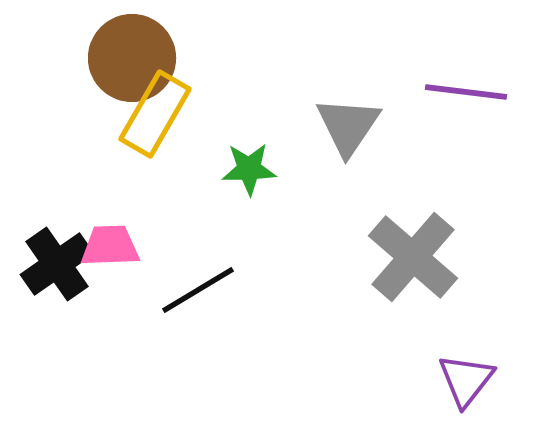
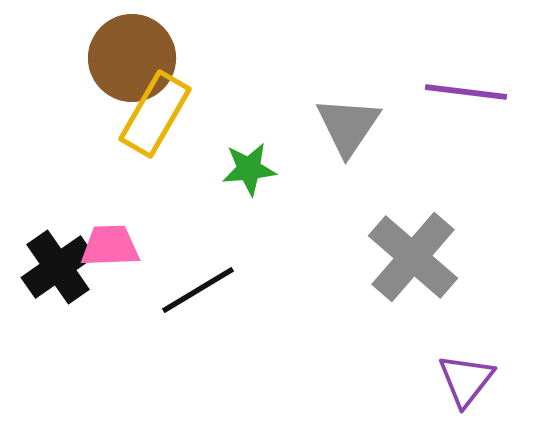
green star: rotated 4 degrees counterclockwise
black cross: moved 1 px right, 3 px down
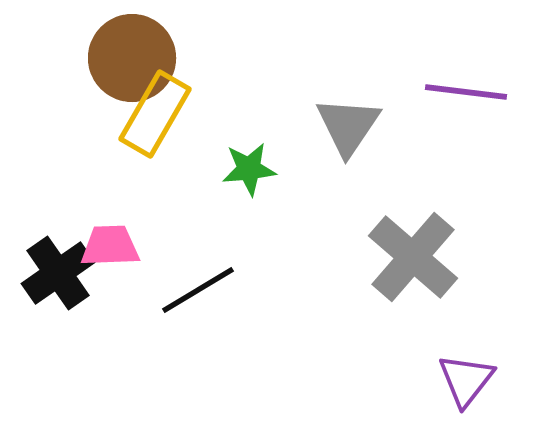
black cross: moved 6 px down
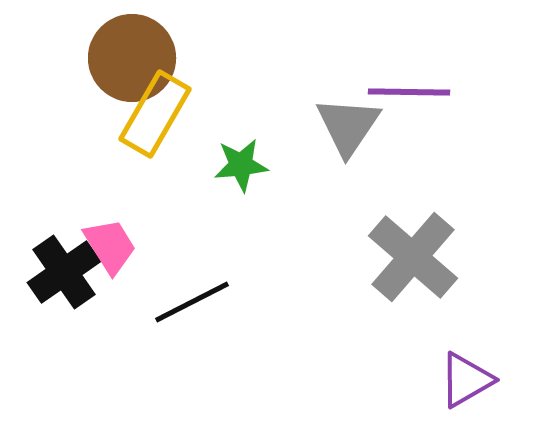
purple line: moved 57 px left; rotated 6 degrees counterclockwise
green star: moved 8 px left, 4 px up
pink trapezoid: rotated 60 degrees clockwise
black cross: moved 6 px right, 1 px up
black line: moved 6 px left, 12 px down; rotated 4 degrees clockwise
purple triangle: rotated 22 degrees clockwise
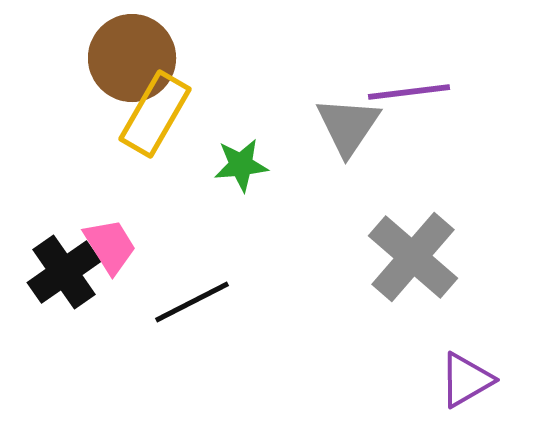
purple line: rotated 8 degrees counterclockwise
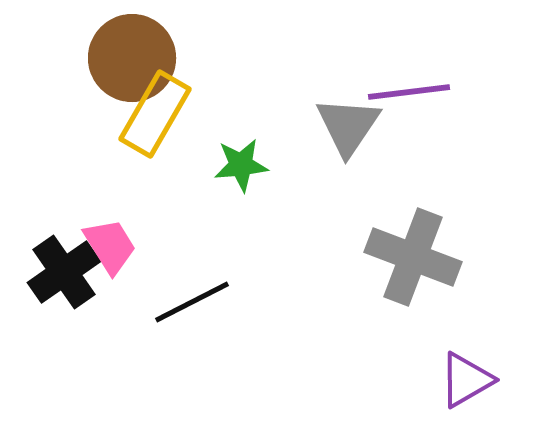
gray cross: rotated 20 degrees counterclockwise
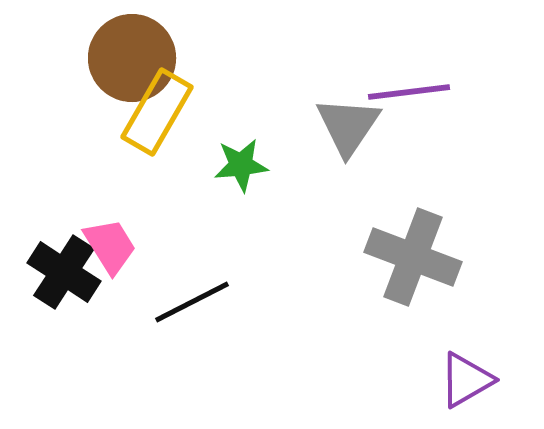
yellow rectangle: moved 2 px right, 2 px up
black cross: rotated 22 degrees counterclockwise
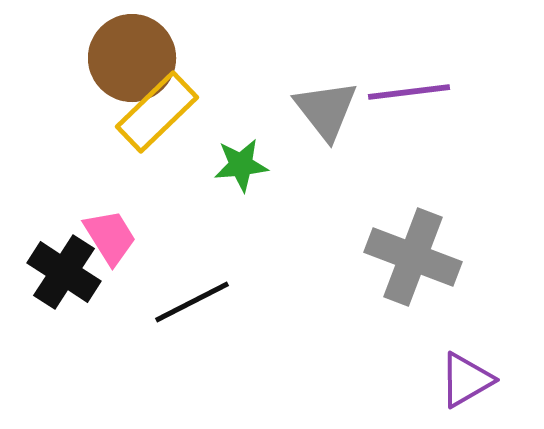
yellow rectangle: rotated 16 degrees clockwise
gray triangle: moved 22 px left, 16 px up; rotated 12 degrees counterclockwise
pink trapezoid: moved 9 px up
